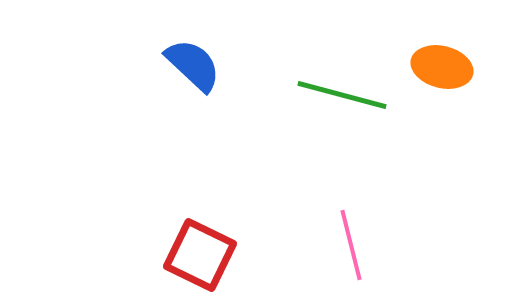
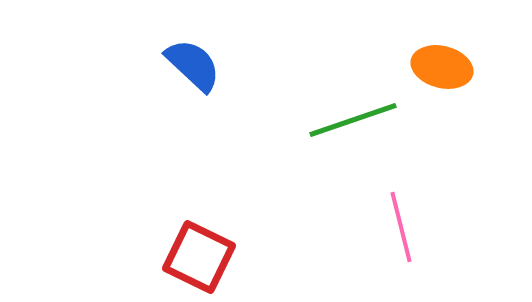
green line: moved 11 px right, 25 px down; rotated 34 degrees counterclockwise
pink line: moved 50 px right, 18 px up
red square: moved 1 px left, 2 px down
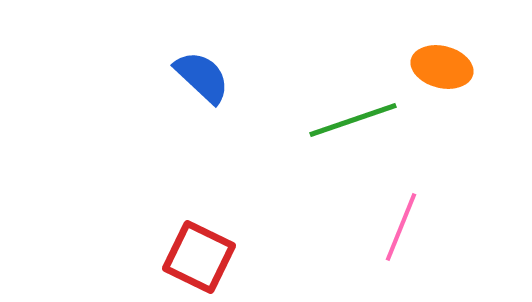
blue semicircle: moved 9 px right, 12 px down
pink line: rotated 36 degrees clockwise
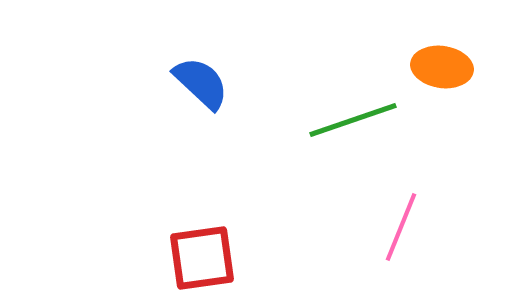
orange ellipse: rotated 6 degrees counterclockwise
blue semicircle: moved 1 px left, 6 px down
red square: moved 3 px right, 1 px down; rotated 34 degrees counterclockwise
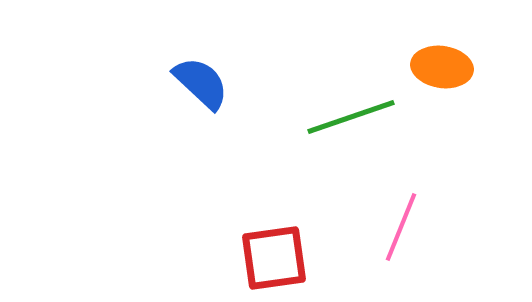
green line: moved 2 px left, 3 px up
red square: moved 72 px right
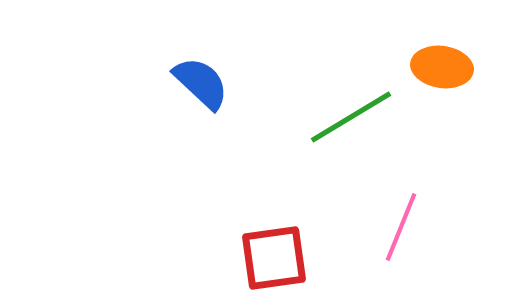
green line: rotated 12 degrees counterclockwise
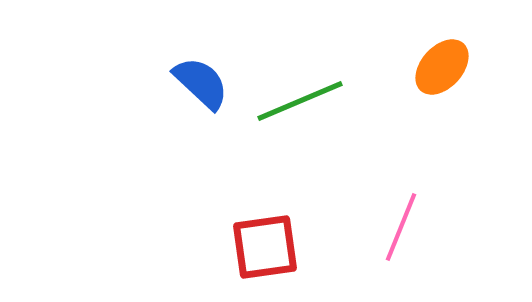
orange ellipse: rotated 56 degrees counterclockwise
green line: moved 51 px left, 16 px up; rotated 8 degrees clockwise
red square: moved 9 px left, 11 px up
